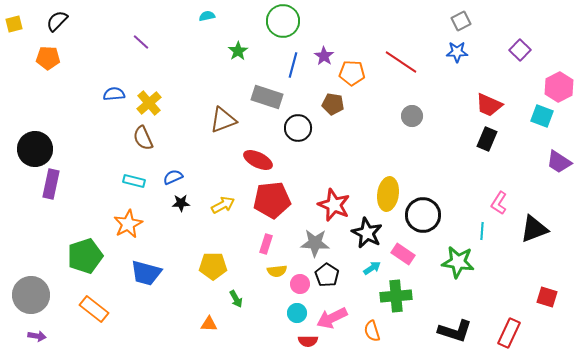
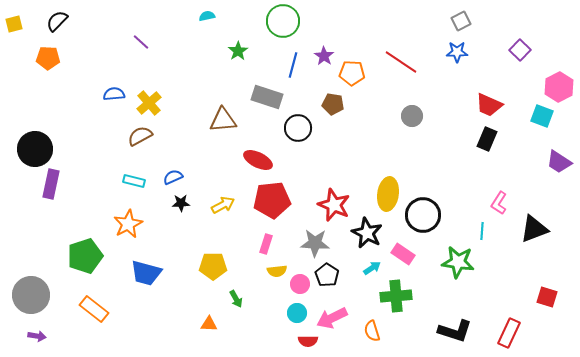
brown triangle at (223, 120): rotated 16 degrees clockwise
brown semicircle at (143, 138): moved 3 px left, 2 px up; rotated 85 degrees clockwise
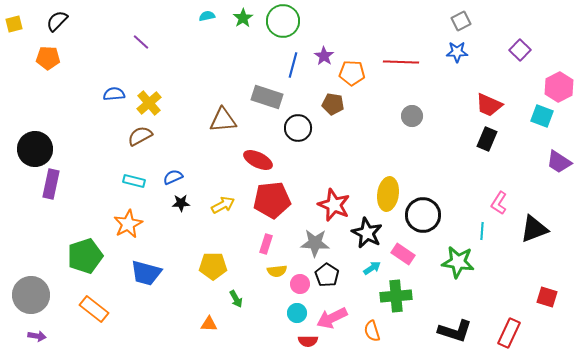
green star at (238, 51): moved 5 px right, 33 px up
red line at (401, 62): rotated 32 degrees counterclockwise
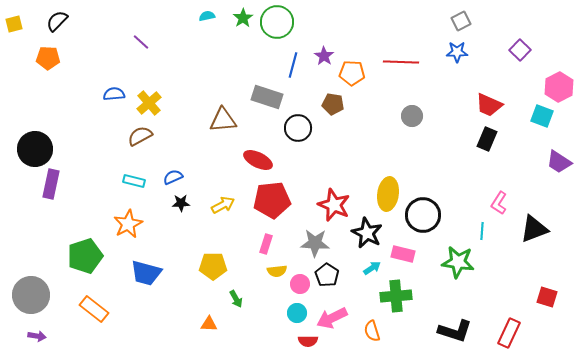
green circle at (283, 21): moved 6 px left, 1 px down
pink rectangle at (403, 254): rotated 20 degrees counterclockwise
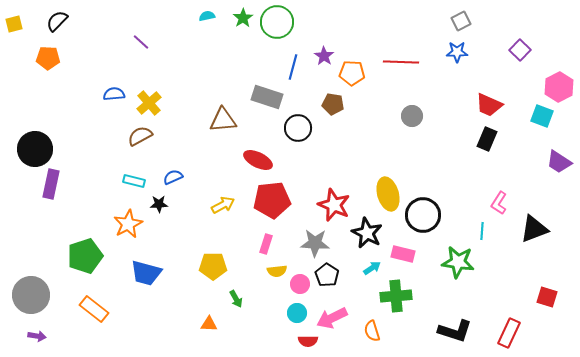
blue line at (293, 65): moved 2 px down
yellow ellipse at (388, 194): rotated 24 degrees counterclockwise
black star at (181, 203): moved 22 px left, 1 px down
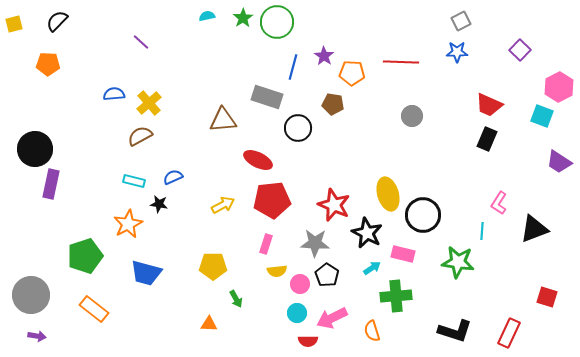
orange pentagon at (48, 58): moved 6 px down
black star at (159, 204): rotated 12 degrees clockwise
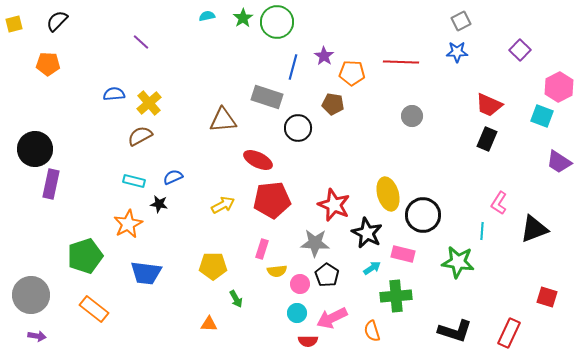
pink rectangle at (266, 244): moved 4 px left, 5 px down
blue trapezoid at (146, 273): rotated 8 degrees counterclockwise
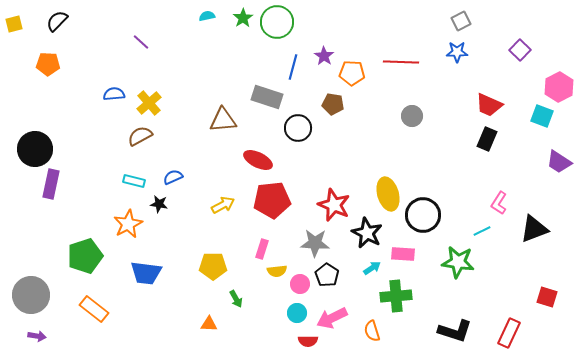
cyan line at (482, 231): rotated 60 degrees clockwise
pink rectangle at (403, 254): rotated 10 degrees counterclockwise
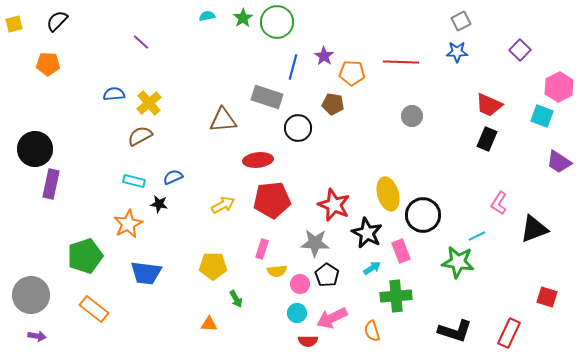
red ellipse at (258, 160): rotated 32 degrees counterclockwise
cyan line at (482, 231): moved 5 px left, 5 px down
pink rectangle at (403, 254): moved 2 px left, 3 px up; rotated 65 degrees clockwise
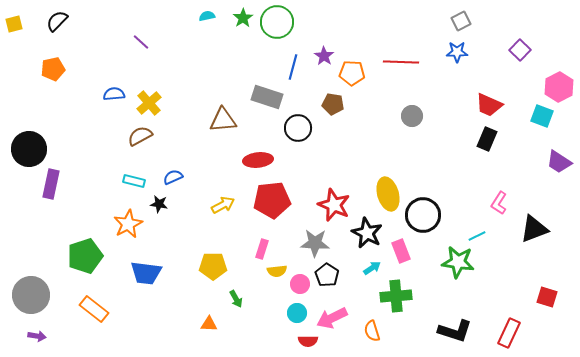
orange pentagon at (48, 64): moved 5 px right, 5 px down; rotated 15 degrees counterclockwise
black circle at (35, 149): moved 6 px left
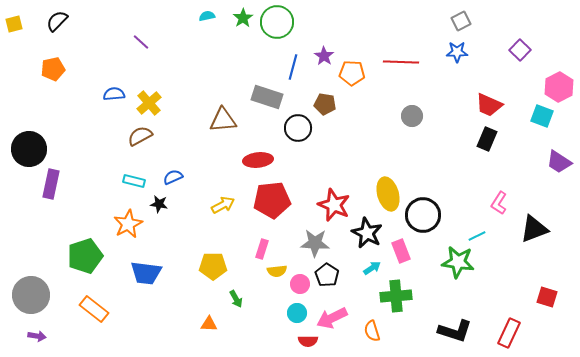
brown pentagon at (333, 104): moved 8 px left
